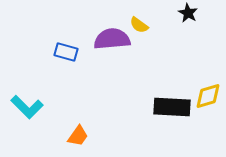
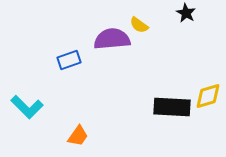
black star: moved 2 px left
blue rectangle: moved 3 px right, 8 px down; rotated 35 degrees counterclockwise
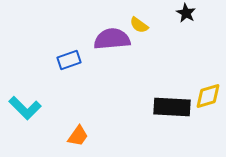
cyan L-shape: moved 2 px left, 1 px down
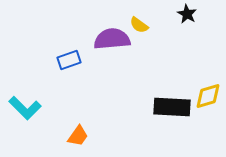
black star: moved 1 px right, 1 px down
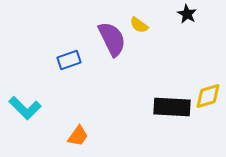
purple semicircle: rotated 69 degrees clockwise
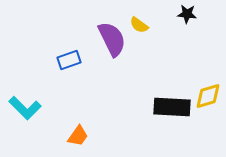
black star: rotated 24 degrees counterclockwise
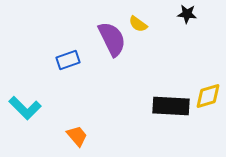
yellow semicircle: moved 1 px left, 1 px up
blue rectangle: moved 1 px left
black rectangle: moved 1 px left, 1 px up
orange trapezoid: moved 1 px left; rotated 75 degrees counterclockwise
